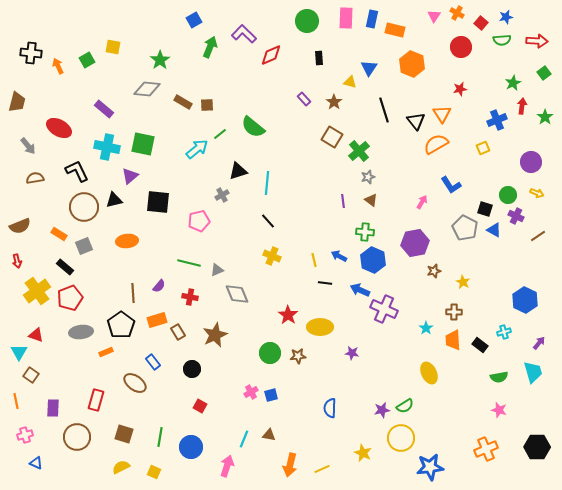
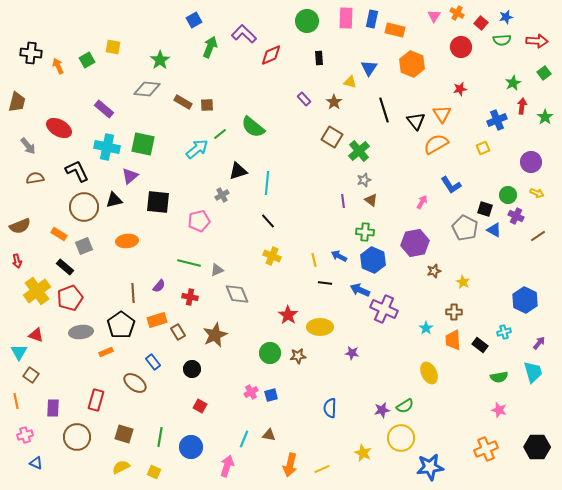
gray star at (368, 177): moved 4 px left, 3 px down
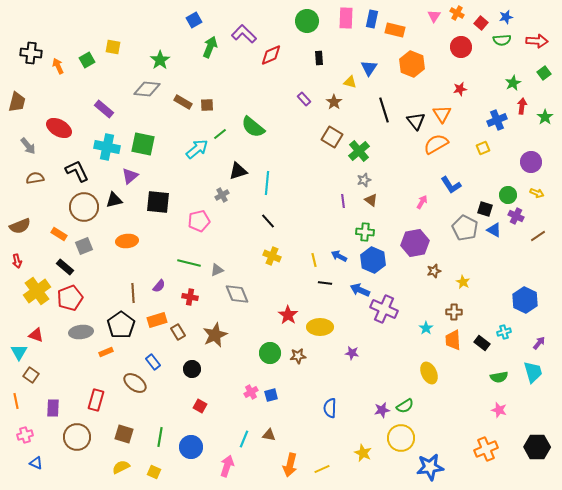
black rectangle at (480, 345): moved 2 px right, 2 px up
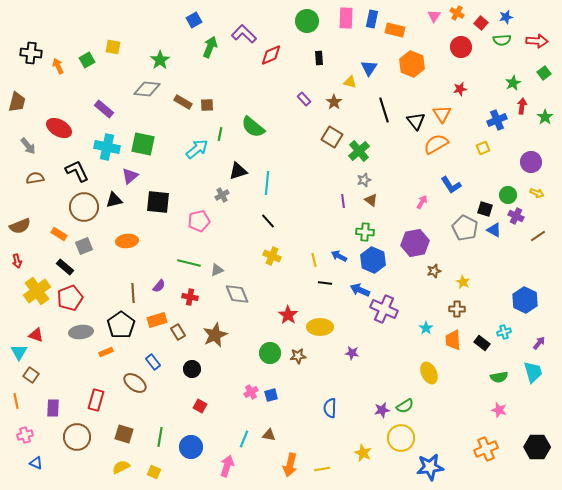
green line at (220, 134): rotated 40 degrees counterclockwise
brown cross at (454, 312): moved 3 px right, 3 px up
yellow line at (322, 469): rotated 14 degrees clockwise
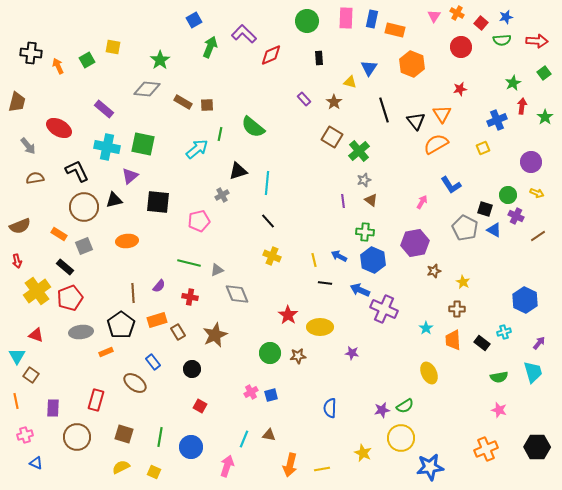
cyan triangle at (19, 352): moved 2 px left, 4 px down
